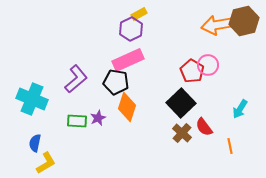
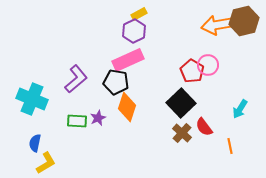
purple hexagon: moved 3 px right, 2 px down
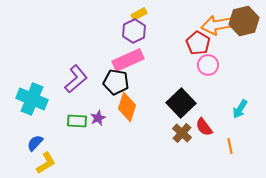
red pentagon: moved 6 px right, 28 px up
blue semicircle: rotated 30 degrees clockwise
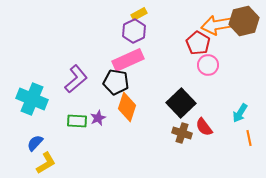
cyan arrow: moved 4 px down
brown cross: rotated 24 degrees counterclockwise
orange line: moved 19 px right, 8 px up
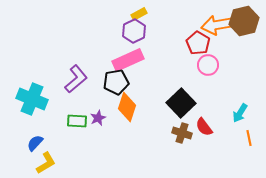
black pentagon: rotated 20 degrees counterclockwise
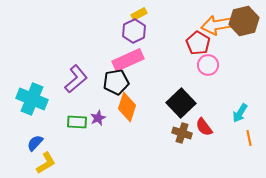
green rectangle: moved 1 px down
